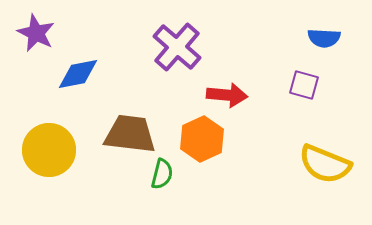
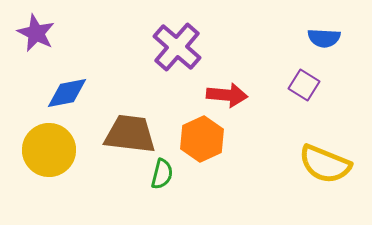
blue diamond: moved 11 px left, 19 px down
purple square: rotated 16 degrees clockwise
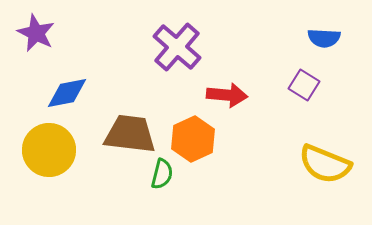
orange hexagon: moved 9 px left
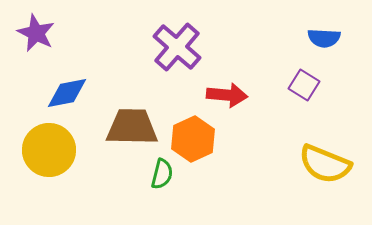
brown trapezoid: moved 2 px right, 7 px up; rotated 6 degrees counterclockwise
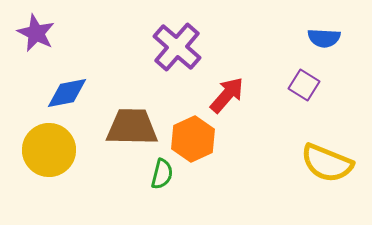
red arrow: rotated 54 degrees counterclockwise
yellow semicircle: moved 2 px right, 1 px up
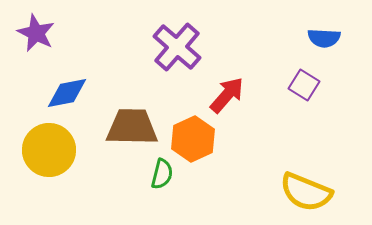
yellow semicircle: moved 21 px left, 29 px down
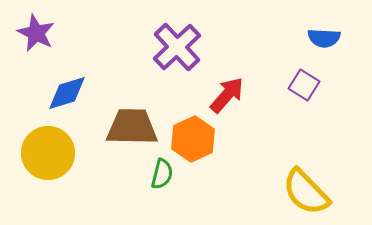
purple cross: rotated 6 degrees clockwise
blue diamond: rotated 6 degrees counterclockwise
yellow circle: moved 1 px left, 3 px down
yellow semicircle: rotated 24 degrees clockwise
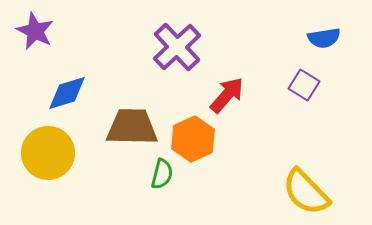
purple star: moved 1 px left, 2 px up
blue semicircle: rotated 12 degrees counterclockwise
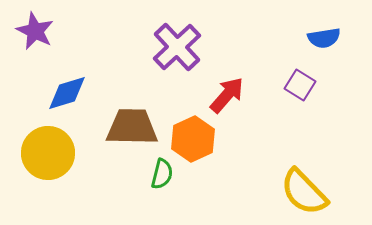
purple square: moved 4 px left
yellow semicircle: moved 2 px left
